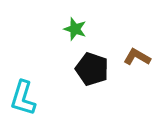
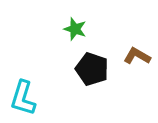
brown L-shape: moved 1 px up
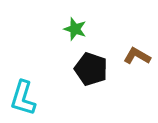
black pentagon: moved 1 px left
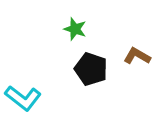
cyan L-shape: rotated 69 degrees counterclockwise
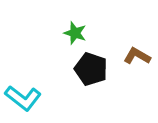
green star: moved 4 px down
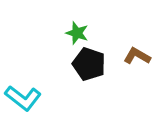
green star: moved 2 px right
black pentagon: moved 2 px left, 5 px up
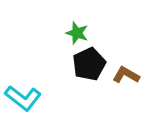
brown L-shape: moved 11 px left, 19 px down
black pentagon: rotated 28 degrees clockwise
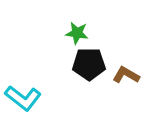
green star: rotated 10 degrees counterclockwise
black pentagon: rotated 24 degrees clockwise
